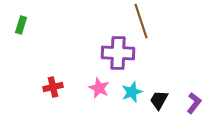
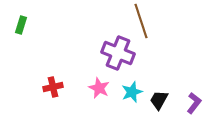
purple cross: rotated 20 degrees clockwise
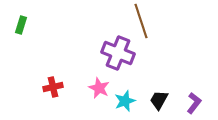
cyan star: moved 7 px left, 9 px down
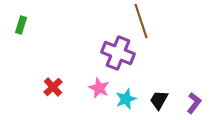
red cross: rotated 30 degrees counterclockwise
cyan star: moved 1 px right, 2 px up
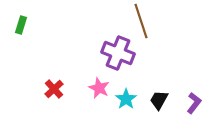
red cross: moved 1 px right, 2 px down
cyan star: rotated 15 degrees counterclockwise
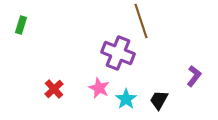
purple L-shape: moved 27 px up
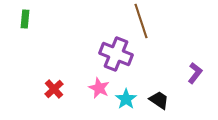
green rectangle: moved 4 px right, 6 px up; rotated 12 degrees counterclockwise
purple cross: moved 2 px left, 1 px down
purple L-shape: moved 1 px right, 3 px up
black trapezoid: rotated 95 degrees clockwise
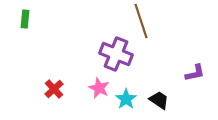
purple L-shape: rotated 40 degrees clockwise
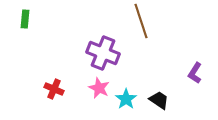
purple cross: moved 13 px left, 1 px up
purple L-shape: rotated 135 degrees clockwise
red cross: rotated 24 degrees counterclockwise
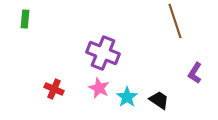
brown line: moved 34 px right
cyan star: moved 1 px right, 2 px up
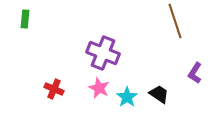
black trapezoid: moved 6 px up
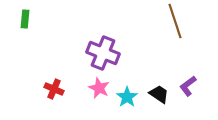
purple L-shape: moved 7 px left, 13 px down; rotated 20 degrees clockwise
